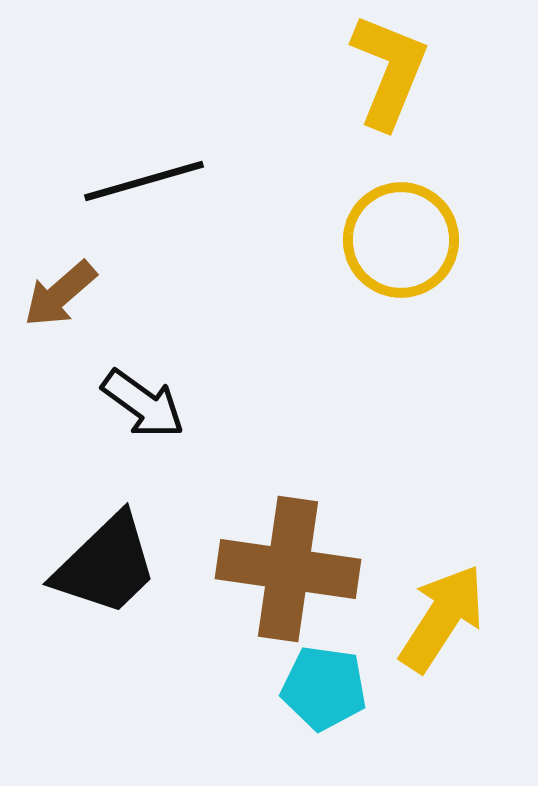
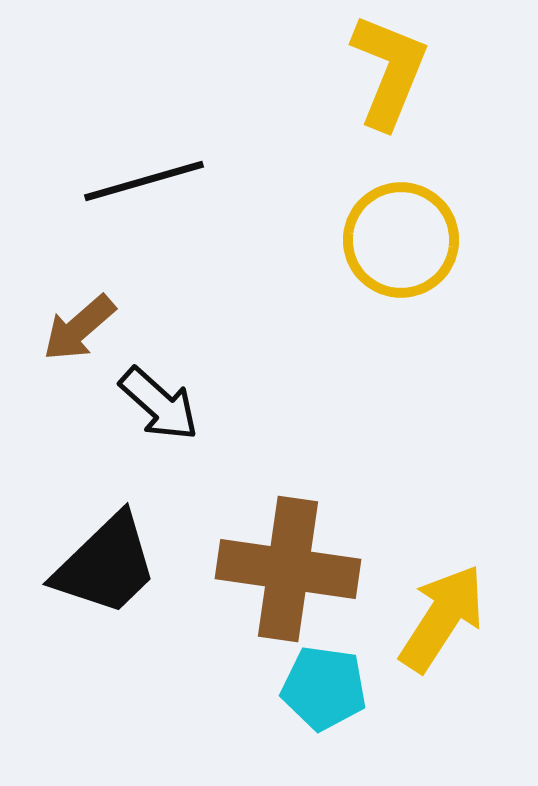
brown arrow: moved 19 px right, 34 px down
black arrow: moved 16 px right; rotated 6 degrees clockwise
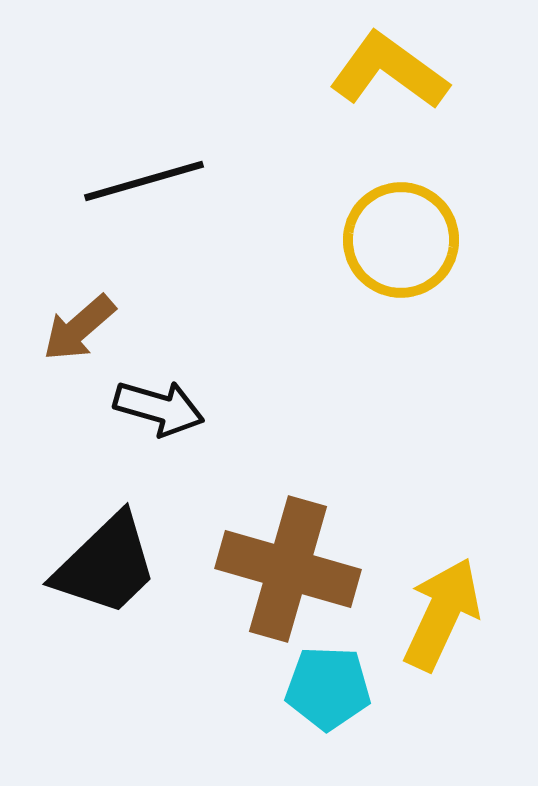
yellow L-shape: rotated 76 degrees counterclockwise
black arrow: moved 4 px down; rotated 26 degrees counterclockwise
brown cross: rotated 8 degrees clockwise
yellow arrow: moved 4 px up; rotated 8 degrees counterclockwise
cyan pentagon: moved 4 px right; rotated 6 degrees counterclockwise
